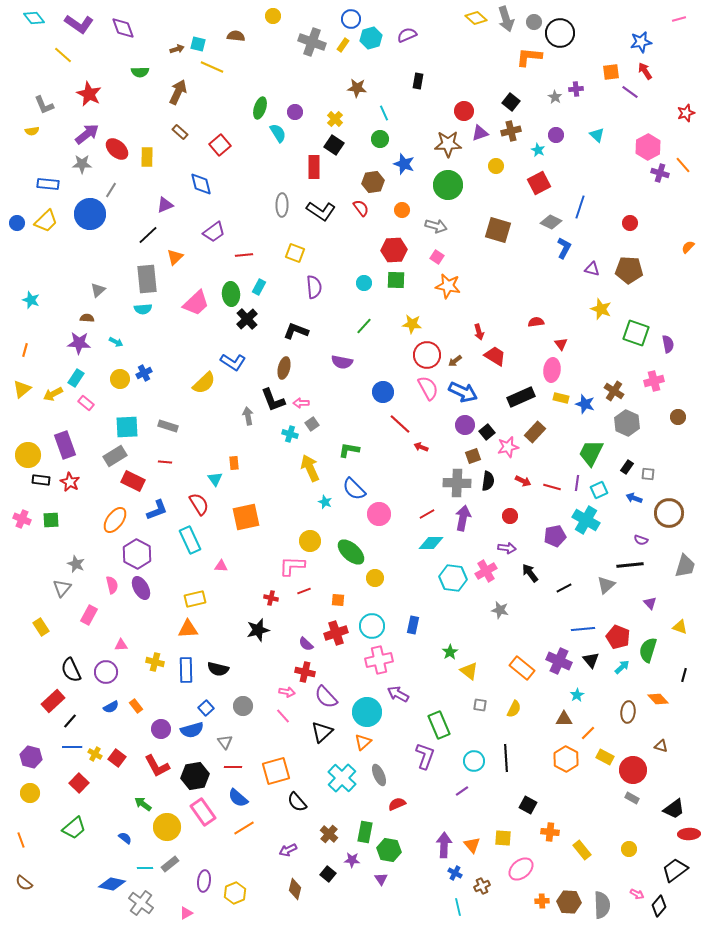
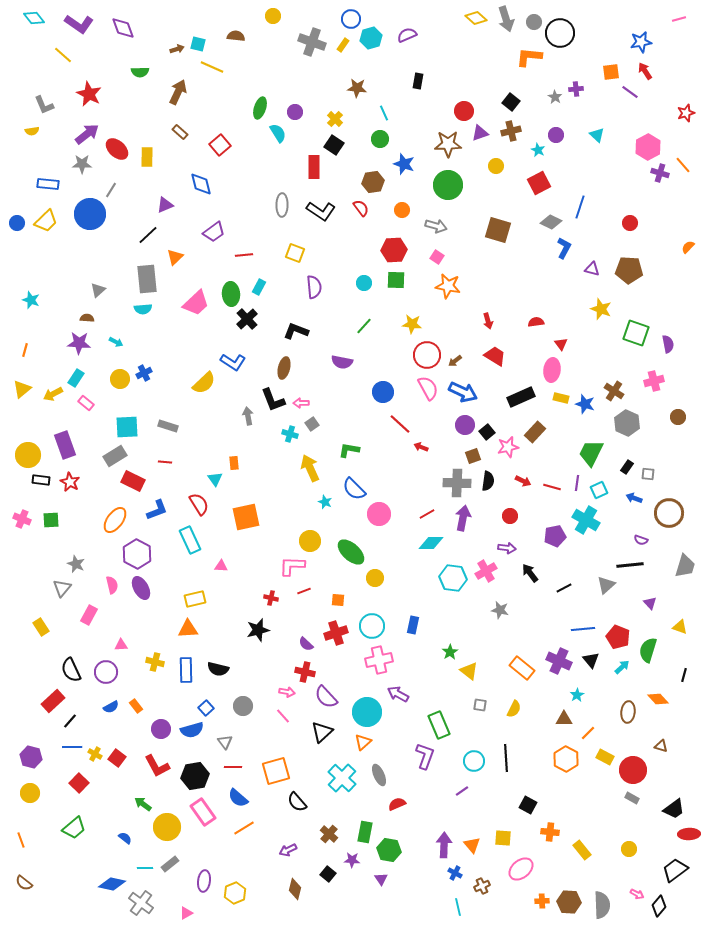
red arrow at (479, 332): moved 9 px right, 11 px up
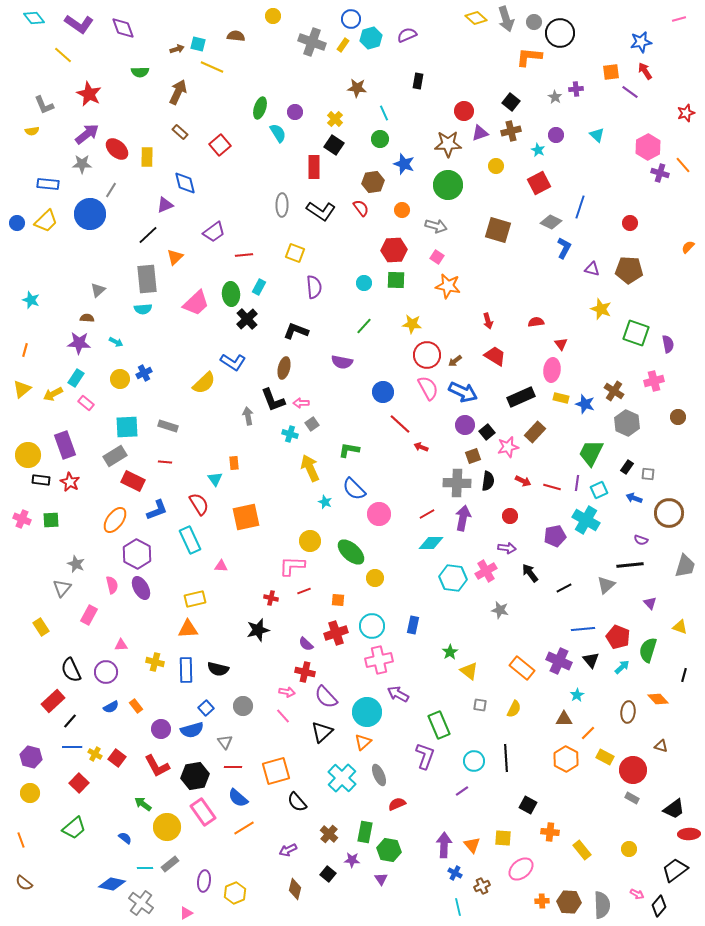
blue diamond at (201, 184): moved 16 px left, 1 px up
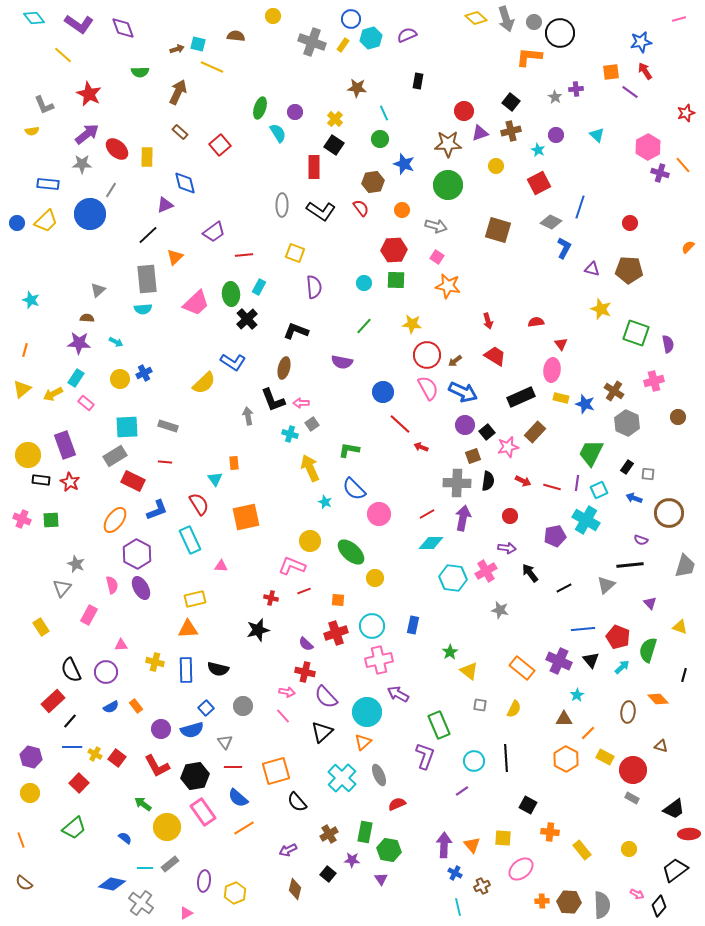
pink L-shape at (292, 566): rotated 20 degrees clockwise
brown cross at (329, 834): rotated 18 degrees clockwise
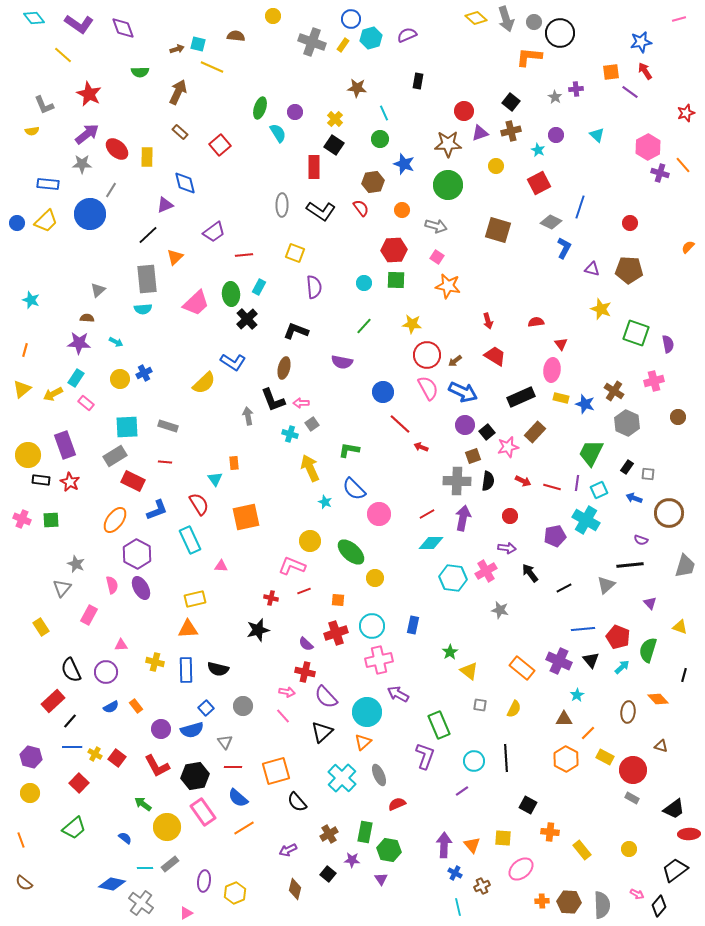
gray cross at (457, 483): moved 2 px up
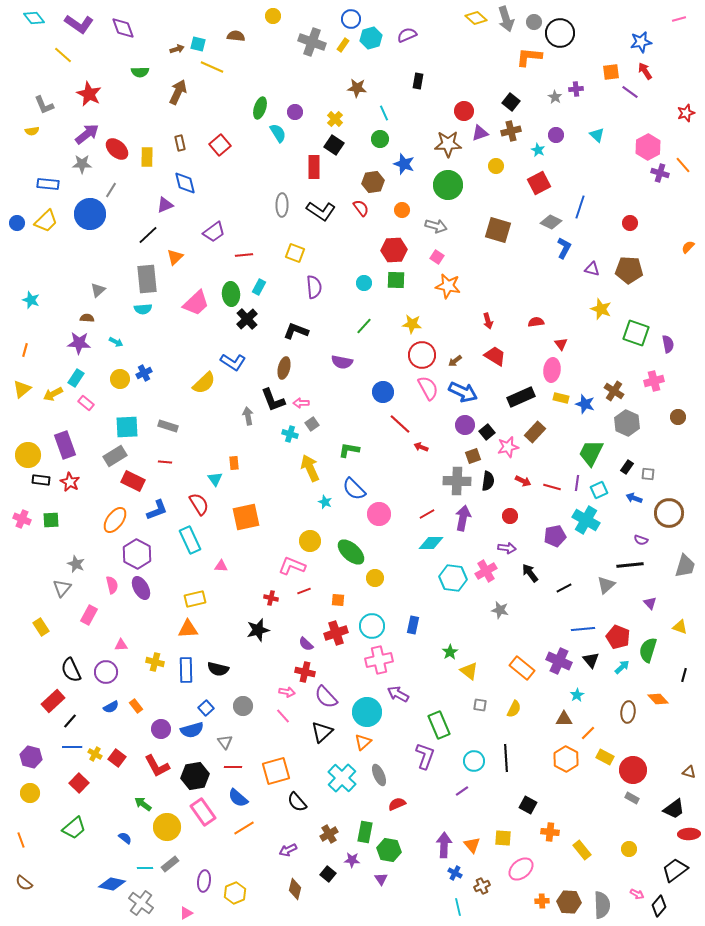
brown rectangle at (180, 132): moved 11 px down; rotated 35 degrees clockwise
red circle at (427, 355): moved 5 px left
brown triangle at (661, 746): moved 28 px right, 26 px down
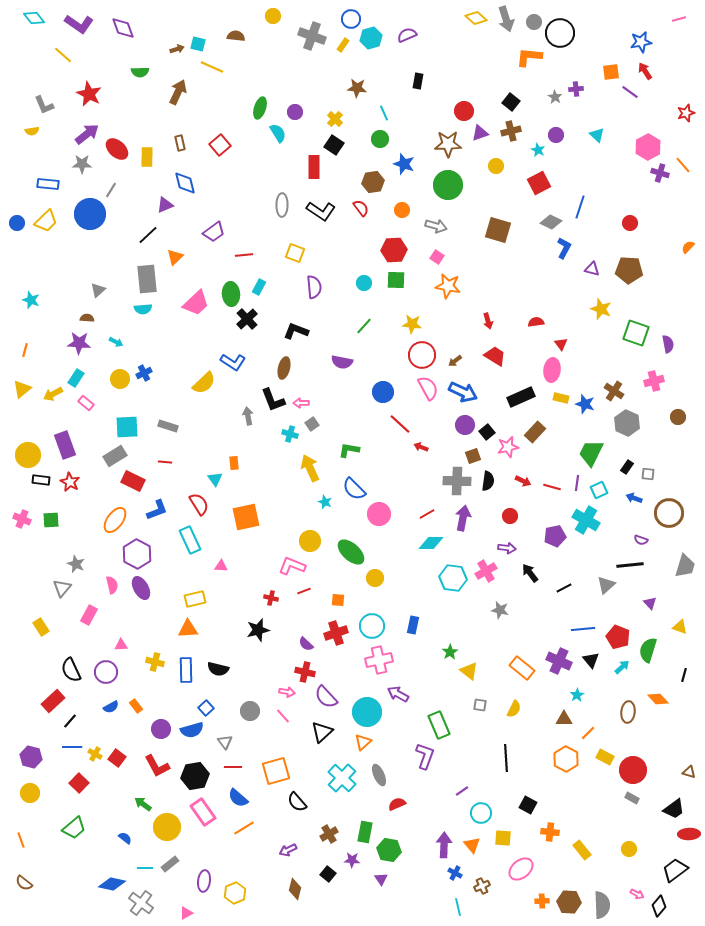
gray cross at (312, 42): moved 6 px up
gray circle at (243, 706): moved 7 px right, 5 px down
cyan circle at (474, 761): moved 7 px right, 52 px down
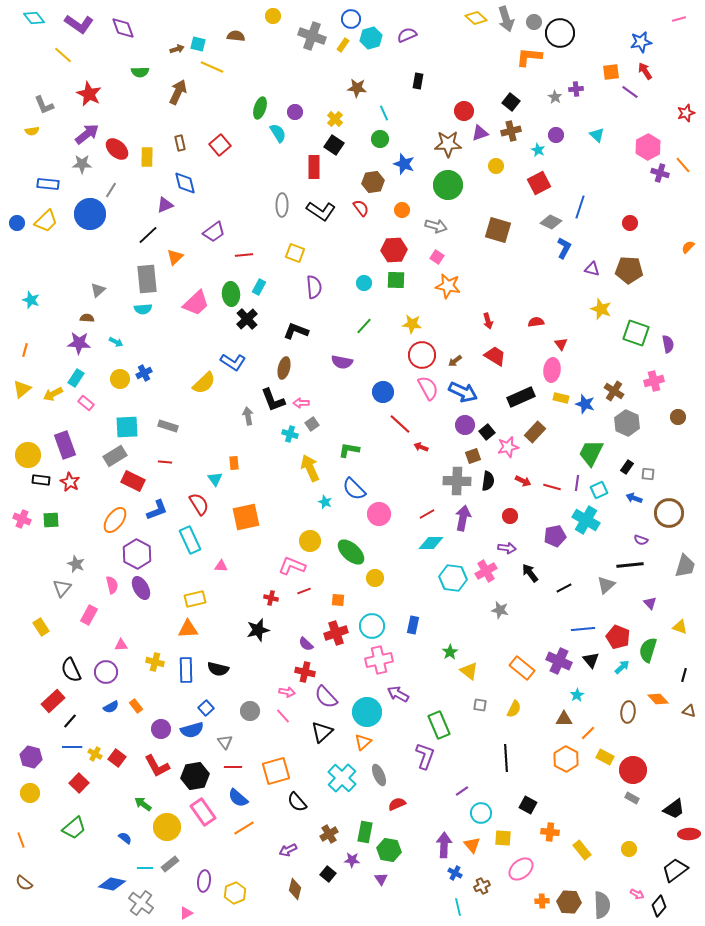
brown triangle at (689, 772): moved 61 px up
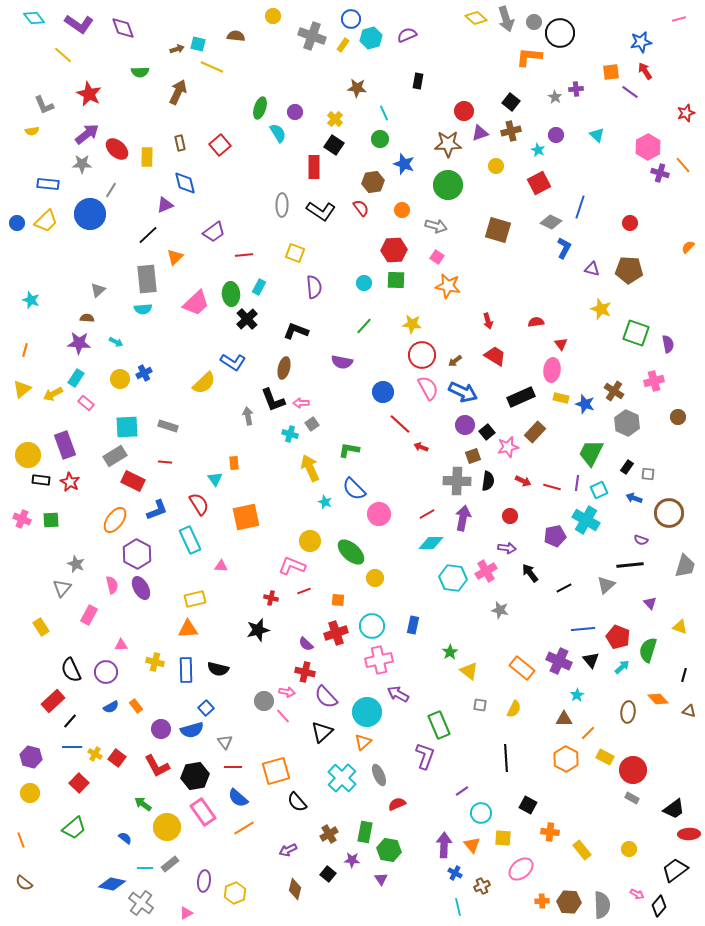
gray circle at (250, 711): moved 14 px right, 10 px up
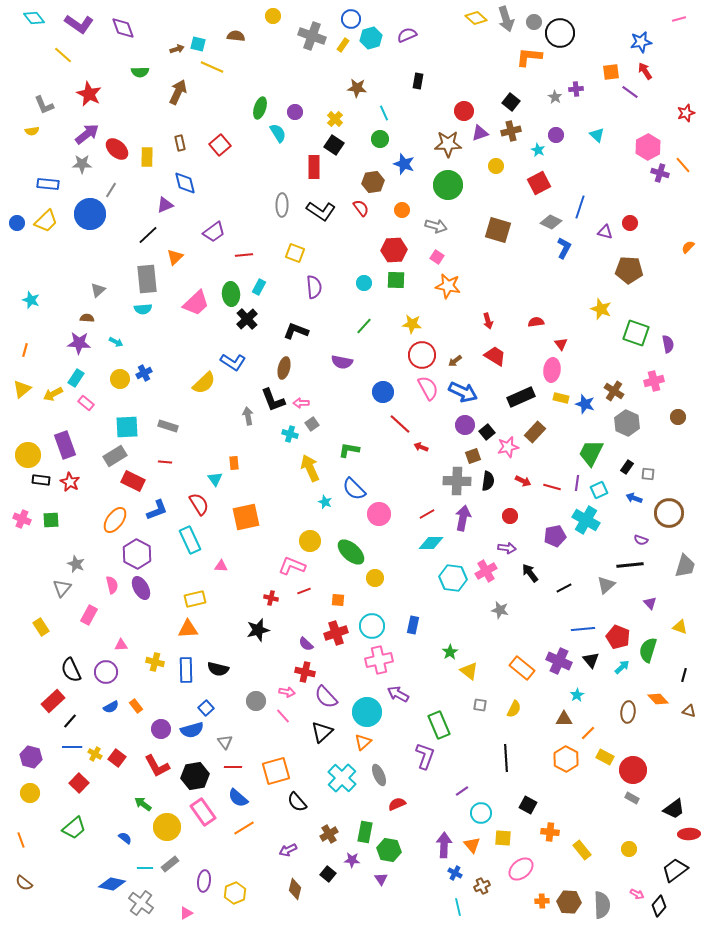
purple triangle at (592, 269): moved 13 px right, 37 px up
gray circle at (264, 701): moved 8 px left
